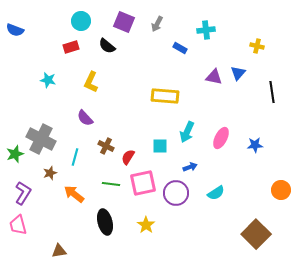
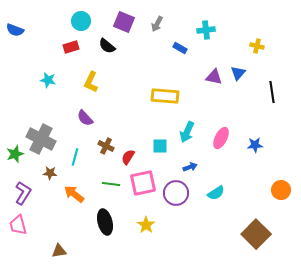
brown star: rotated 24 degrees clockwise
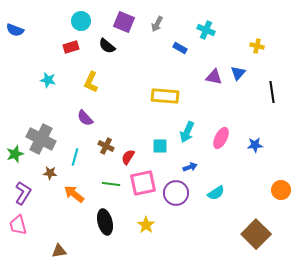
cyan cross: rotated 30 degrees clockwise
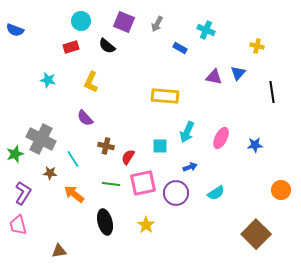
brown cross: rotated 14 degrees counterclockwise
cyan line: moved 2 px left, 2 px down; rotated 48 degrees counterclockwise
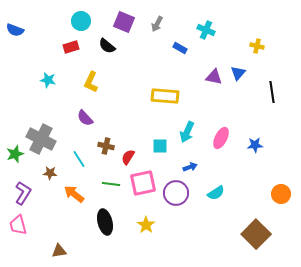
cyan line: moved 6 px right
orange circle: moved 4 px down
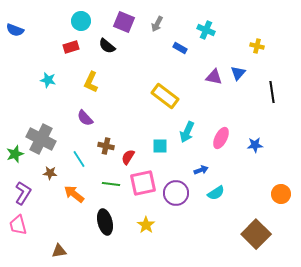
yellow rectangle: rotated 32 degrees clockwise
blue arrow: moved 11 px right, 3 px down
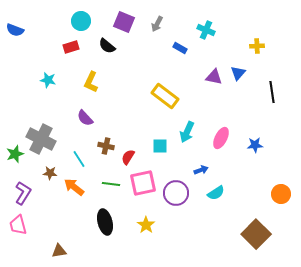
yellow cross: rotated 16 degrees counterclockwise
orange arrow: moved 7 px up
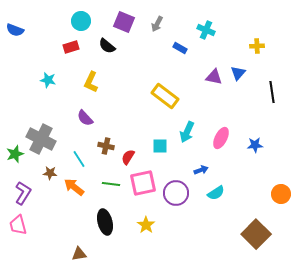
brown triangle: moved 20 px right, 3 px down
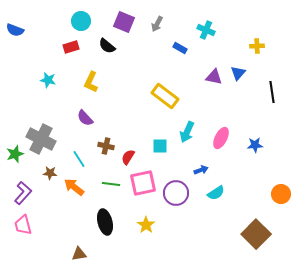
purple L-shape: rotated 10 degrees clockwise
pink trapezoid: moved 5 px right
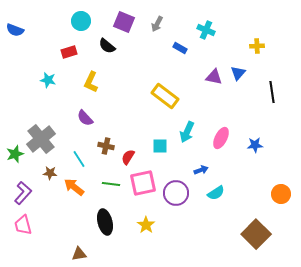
red rectangle: moved 2 px left, 5 px down
gray cross: rotated 24 degrees clockwise
